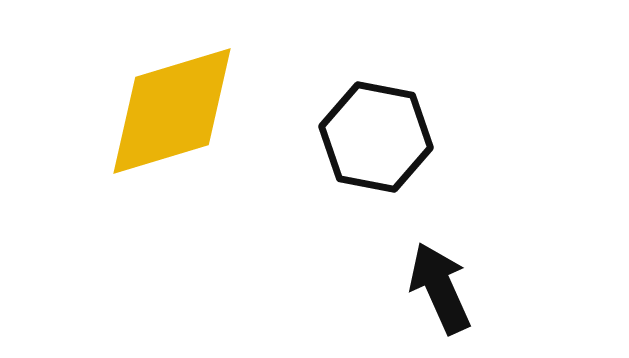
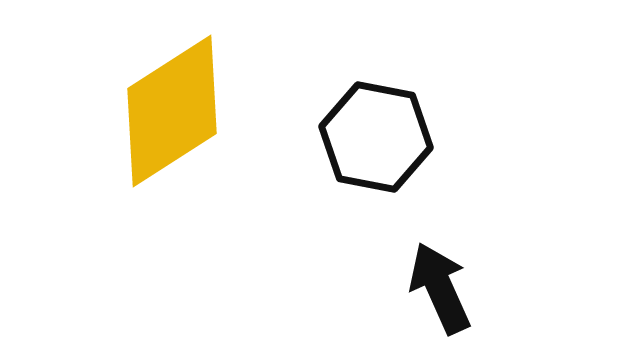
yellow diamond: rotated 16 degrees counterclockwise
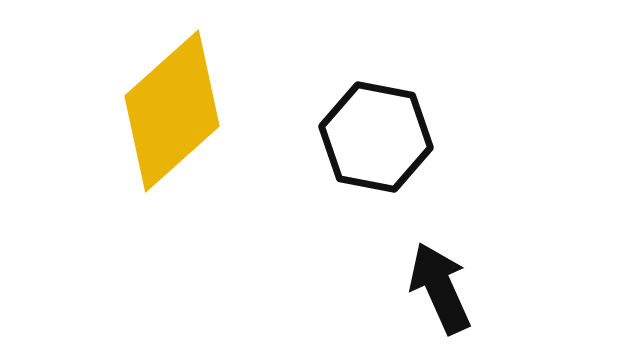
yellow diamond: rotated 9 degrees counterclockwise
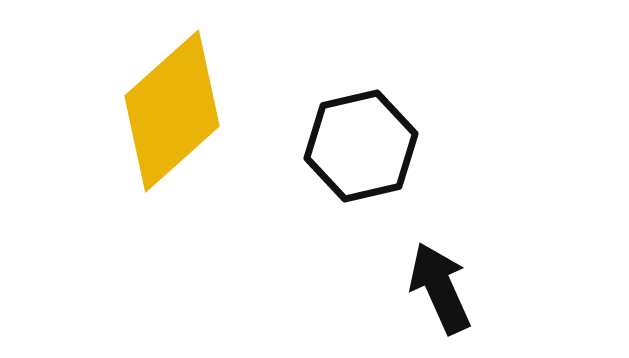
black hexagon: moved 15 px left, 9 px down; rotated 24 degrees counterclockwise
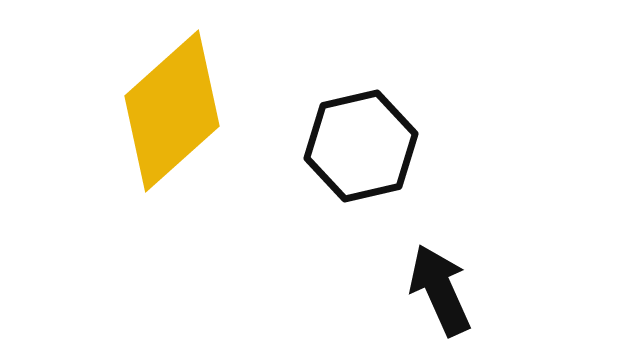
black arrow: moved 2 px down
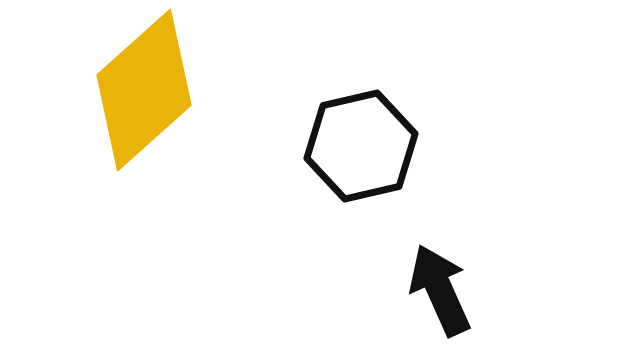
yellow diamond: moved 28 px left, 21 px up
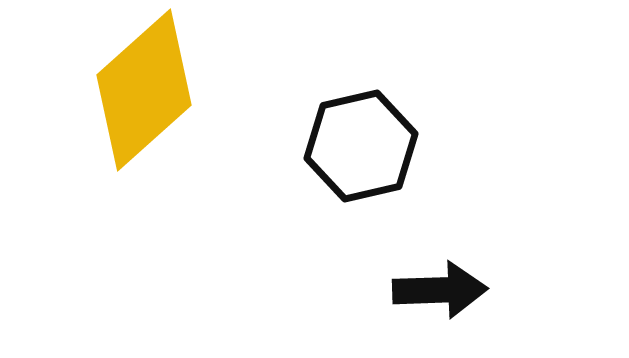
black arrow: rotated 112 degrees clockwise
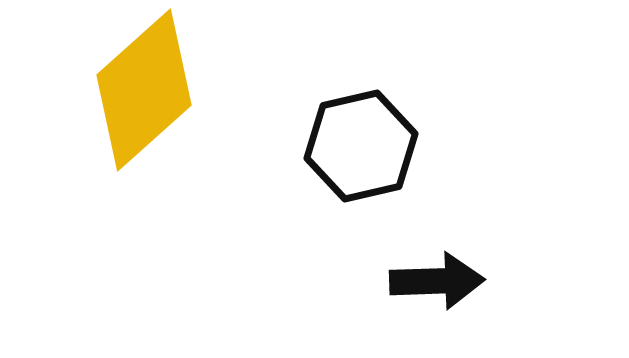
black arrow: moved 3 px left, 9 px up
